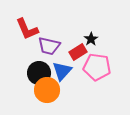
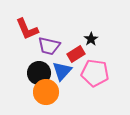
red rectangle: moved 2 px left, 2 px down
pink pentagon: moved 2 px left, 6 px down
orange circle: moved 1 px left, 2 px down
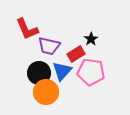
pink pentagon: moved 4 px left, 1 px up
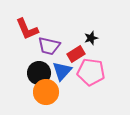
black star: moved 1 px up; rotated 16 degrees clockwise
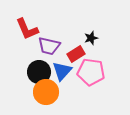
black circle: moved 1 px up
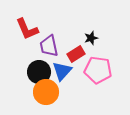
purple trapezoid: rotated 65 degrees clockwise
pink pentagon: moved 7 px right, 2 px up
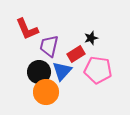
purple trapezoid: rotated 25 degrees clockwise
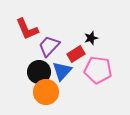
purple trapezoid: rotated 30 degrees clockwise
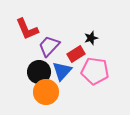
pink pentagon: moved 3 px left, 1 px down
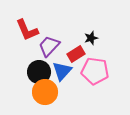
red L-shape: moved 1 px down
orange circle: moved 1 px left
